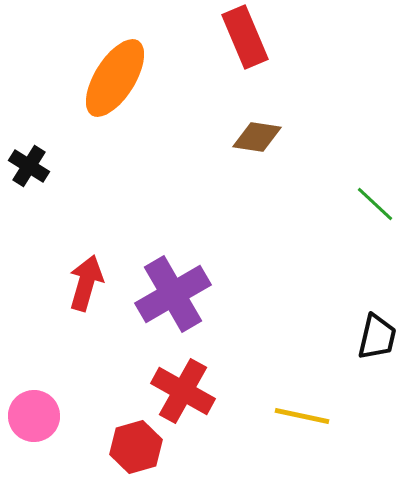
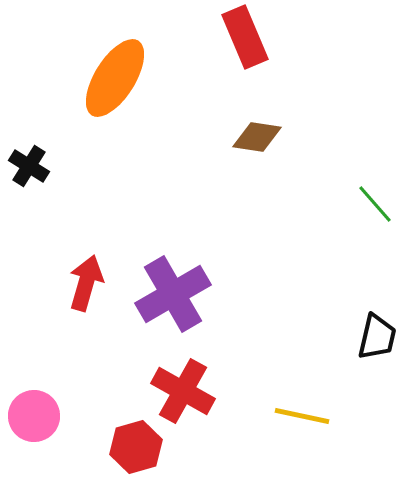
green line: rotated 6 degrees clockwise
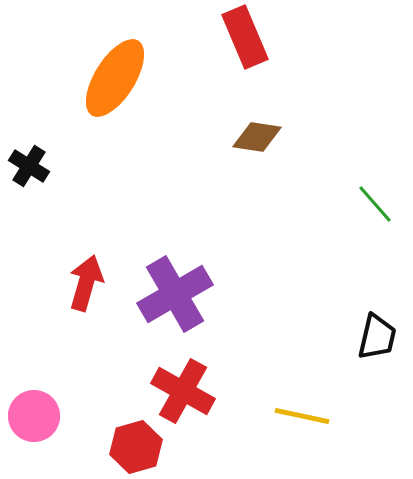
purple cross: moved 2 px right
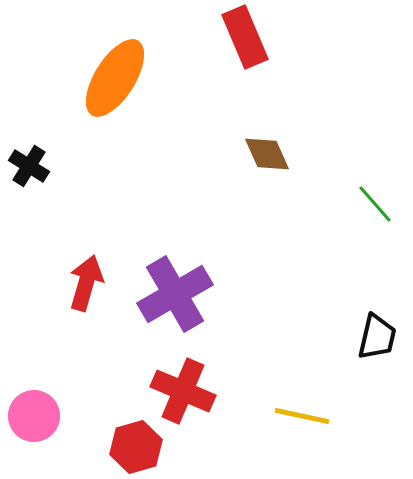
brown diamond: moved 10 px right, 17 px down; rotated 57 degrees clockwise
red cross: rotated 6 degrees counterclockwise
